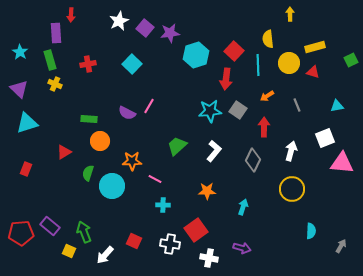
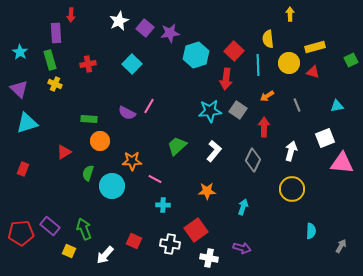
red rectangle at (26, 169): moved 3 px left
green arrow at (84, 232): moved 3 px up
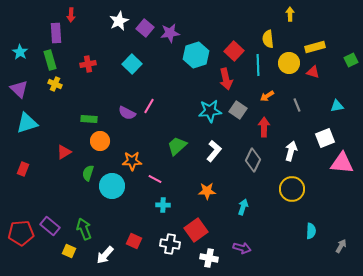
red arrow at (226, 79): rotated 20 degrees counterclockwise
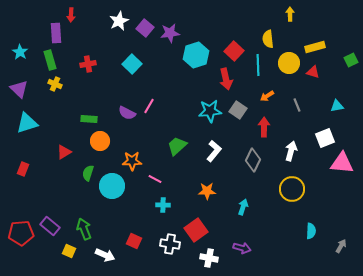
white arrow at (105, 255): rotated 108 degrees counterclockwise
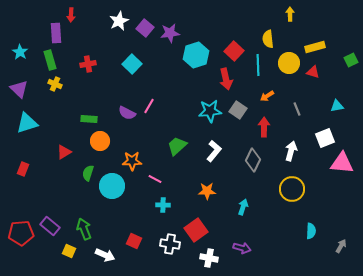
gray line at (297, 105): moved 4 px down
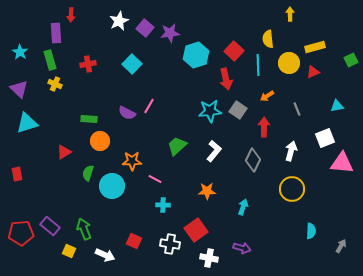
red triangle at (313, 72): rotated 40 degrees counterclockwise
red rectangle at (23, 169): moved 6 px left, 5 px down; rotated 32 degrees counterclockwise
